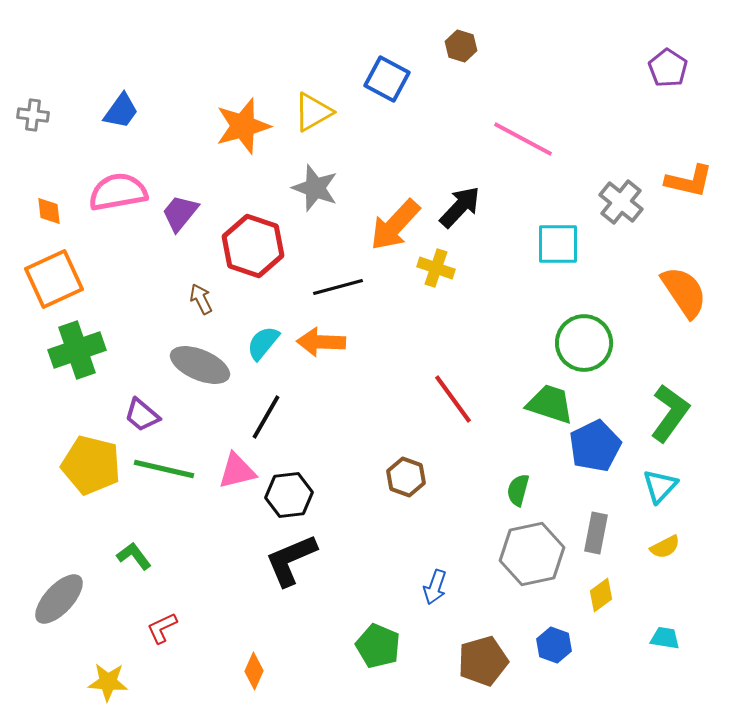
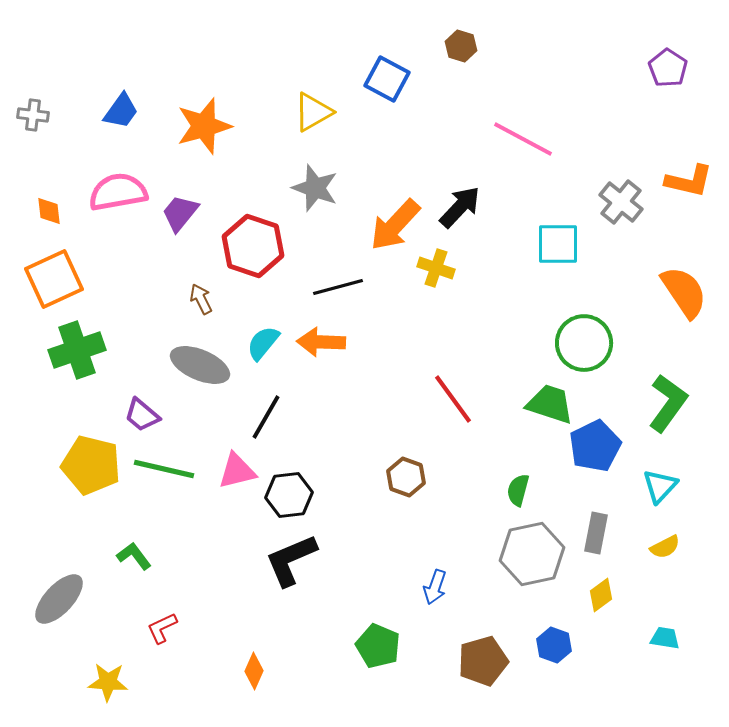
orange star at (243, 126): moved 39 px left
green L-shape at (670, 413): moved 2 px left, 10 px up
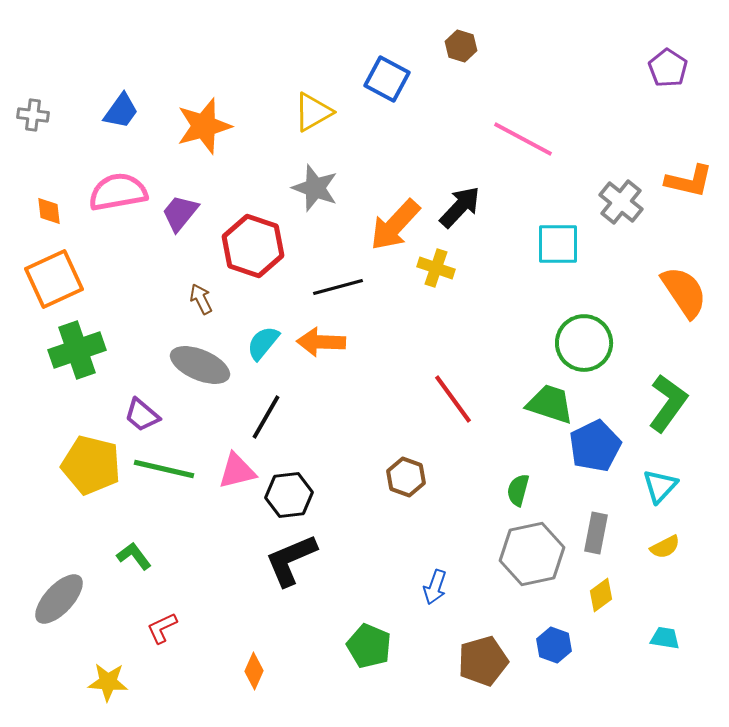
green pentagon at (378, 646): moved 9 px left
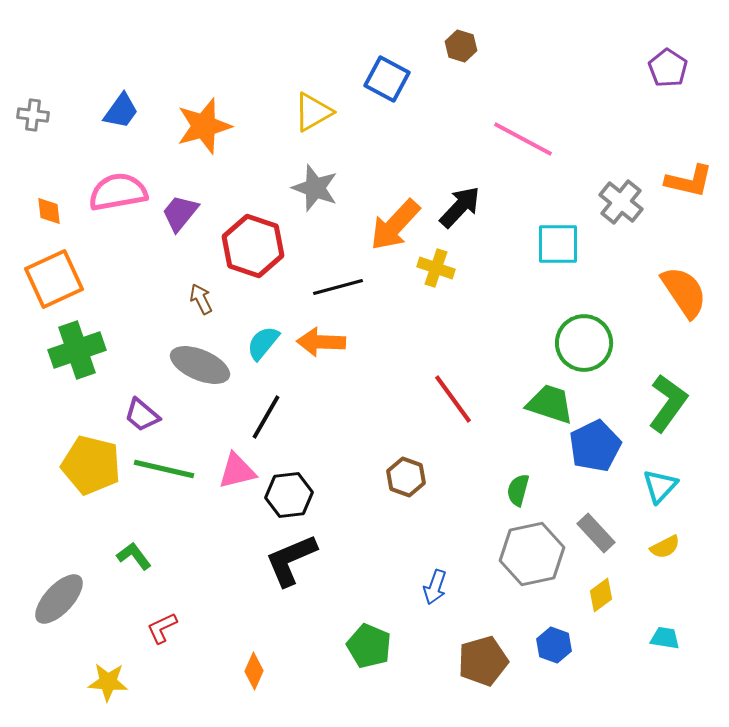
gray rectangle at (596, 533): rotated 54 degrees counterclockwise
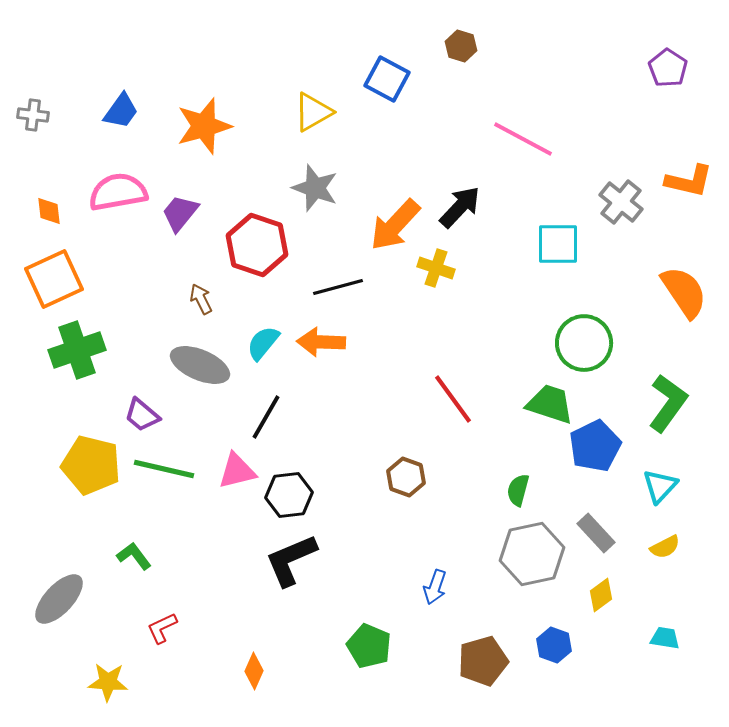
red hexagon at (253, 246): moved 4 px right, 1 px up
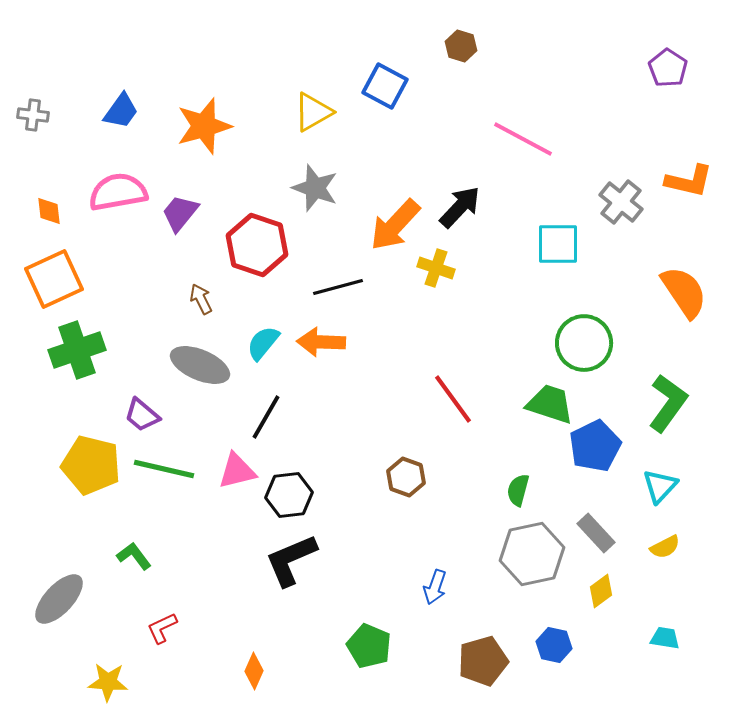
blue square at (387, 79): moved 2 px left, 7 px down
yellow diamond at (601, 595): moved 4 px up
blue hexagon at (554, 645): rotated 8 degrees counterclockwise
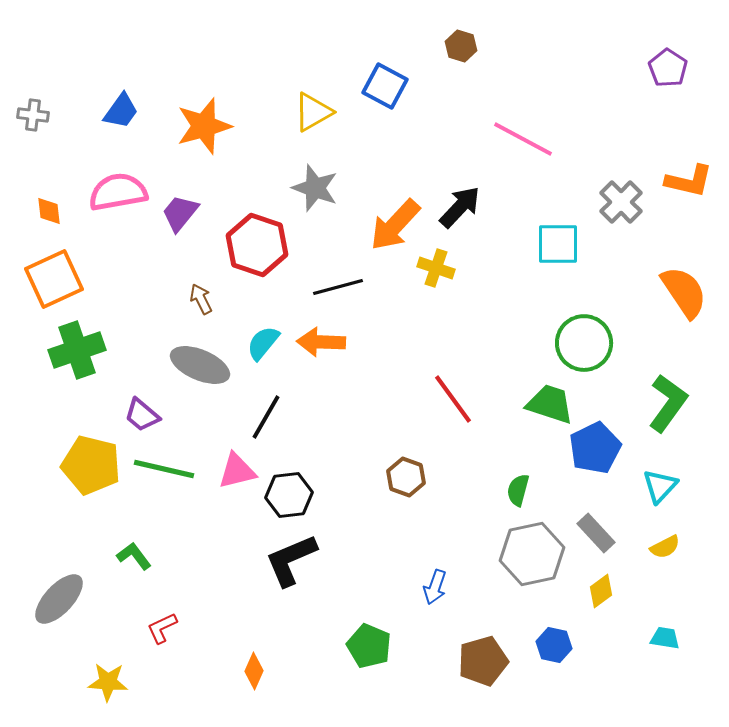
gray cross at (621, 202): rotated 6 degrees clockwise
blue pentagon at (595, 446): moved 2 px down
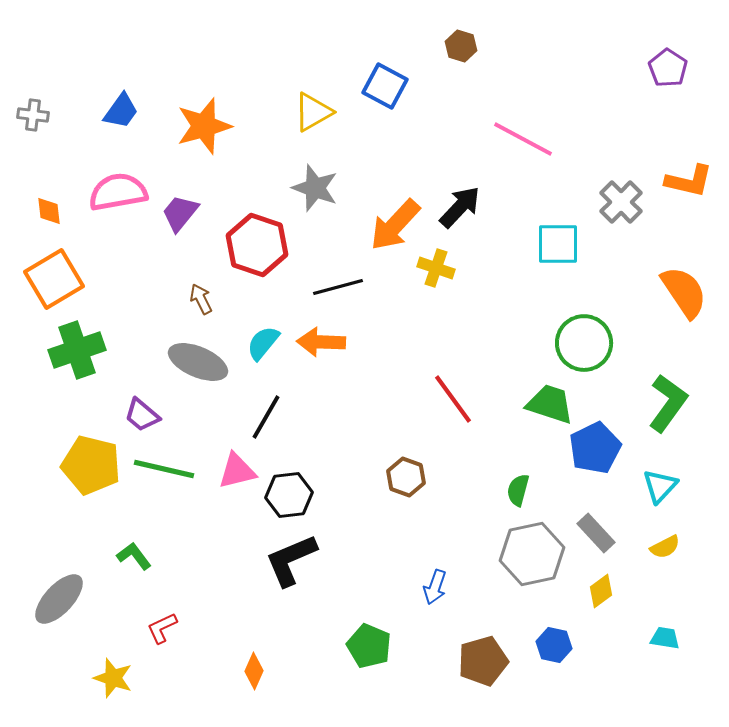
orange square at (54, 279): rotated 6 degrees counterclockwise
gray ellipse at (200, 365): moved 2 px left, 3 px up
yellow star at (108, 682): moved 5 px right, 4 px up; rotated 15 degrees clockwise
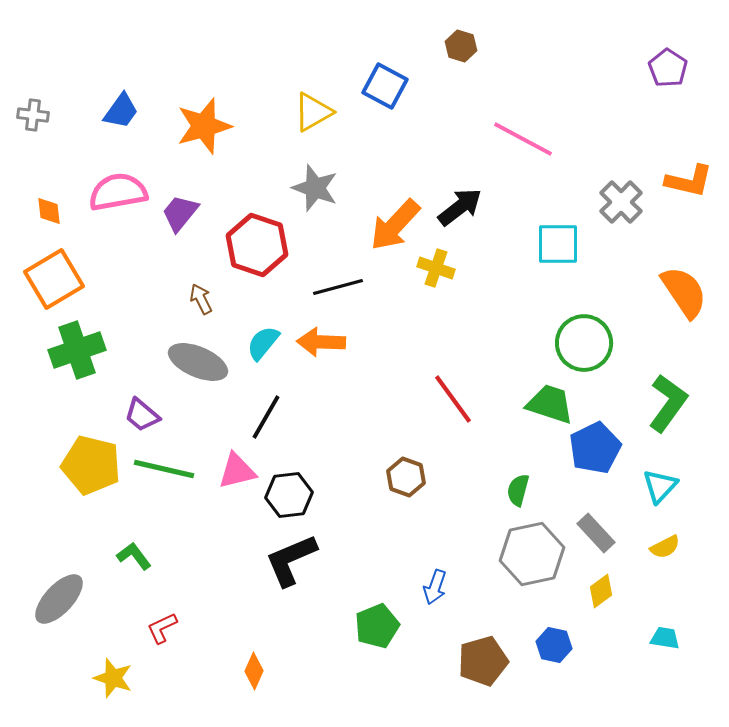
black arrow at (460, 207): rotated 9 degrees clockwise
green pentagon at (369, 646): moved 8 px right, 20 px up; rotated 27 degrees clockwise
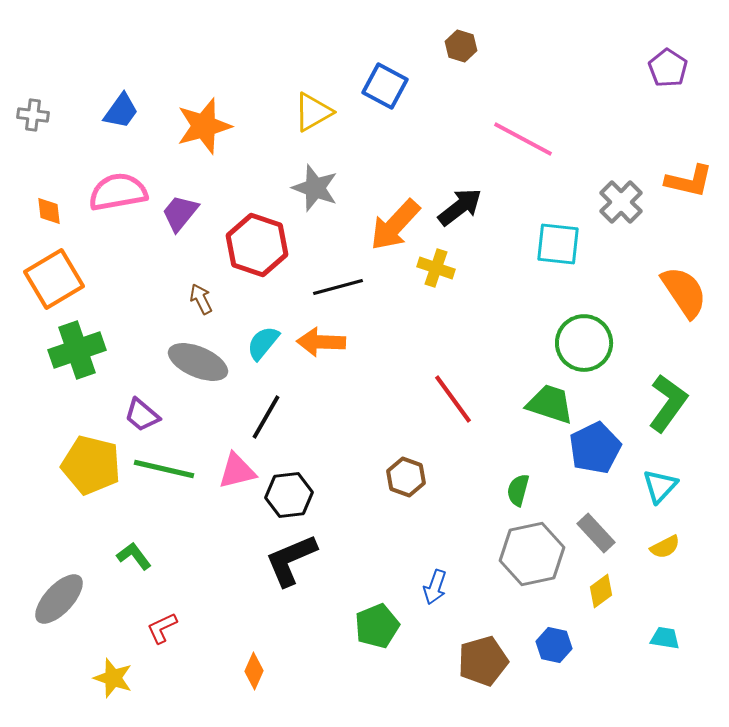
cyan square at (558, 244): rotated 6 degrees clockwise
